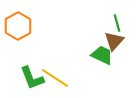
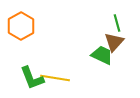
orange hexagon: moved 3 px right
brown triangle: moved 1 px down
yellow line: rotated 24 degrees counterclockwise
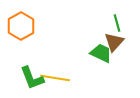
green trapezoid: moved 1 px left, 2 px up
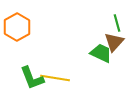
orange hexagon: moved 4 px left, 1 px down
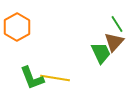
green line: moved 1 px down; rotated 18 degrees counterclockwise
green trapezoid: rotated 40 degrees clockwise
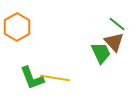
green line: rotated 18 degrees counterclockwise
brown triangle: rotated 25 degrees counterclockwise
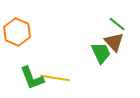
orange hexagon: moved 5 px down; rotated 8 degrees counterclockwise
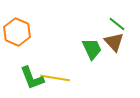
green trapezoid: moved 9 px left, 4 px up
